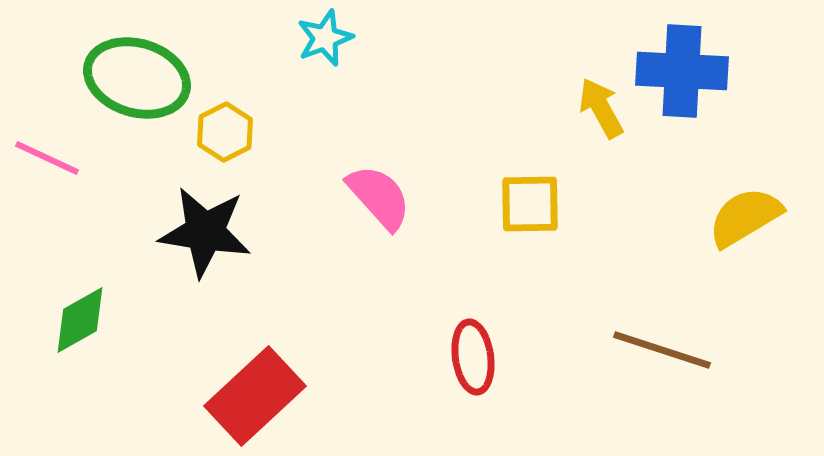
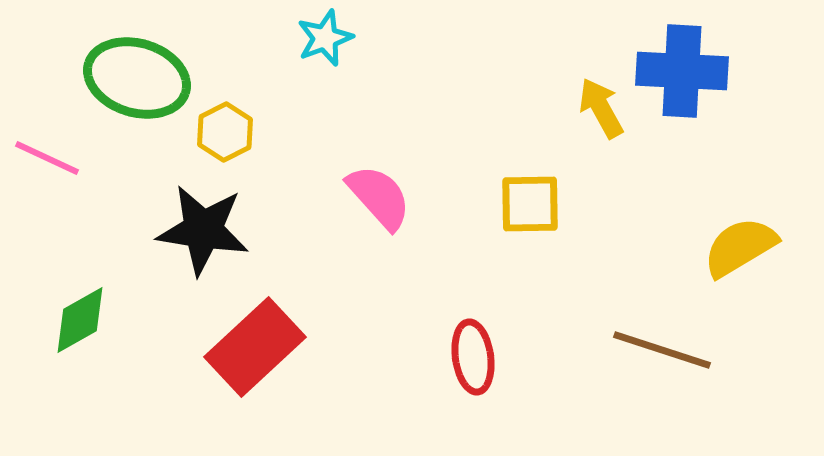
yellow semicircle: moved 5 px left, 30 px down
black star: moved 2 px left, 2 px up
red rectangle: moved 49 px up
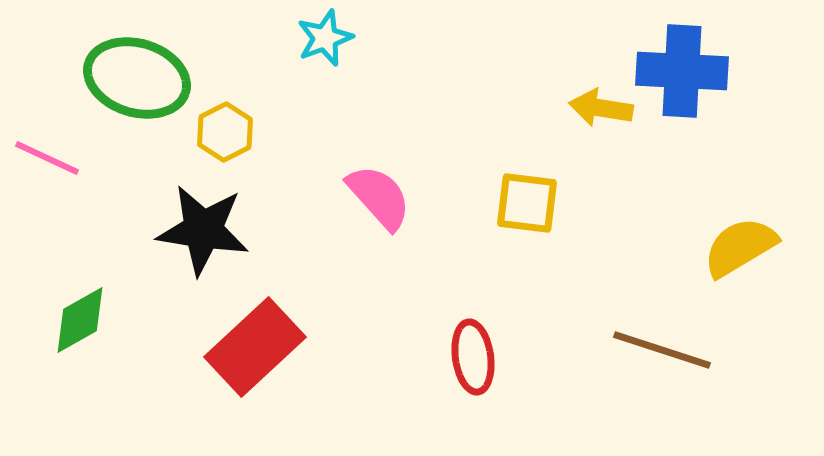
yellow arrow: rotated 52 degrees counterclockwise
yellow square: moved 3 px left, 1 px up; rotated 8 degrees clockwise
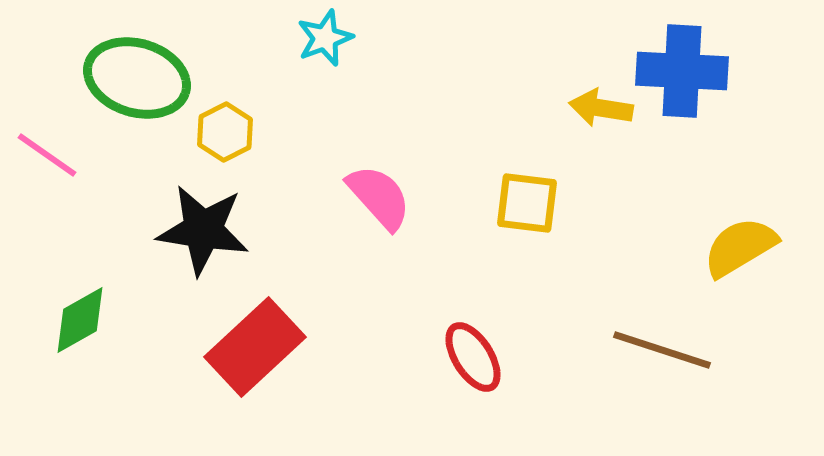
pink line: moved 3 px up; rotated 10 degrees clockwise
red ellipse: rotated 24 degrees counterclockwise
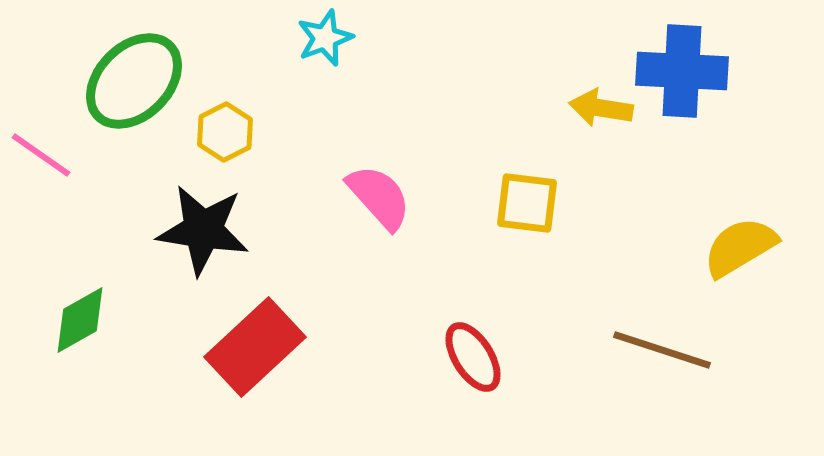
green ellipse: moved 3 px left, 3 px down; rotated 62 degrees counterclockwise
pink line: moved 6 px left
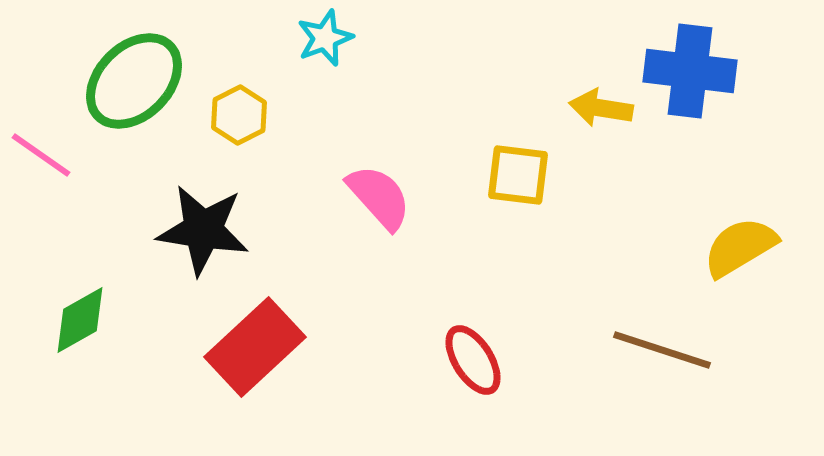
blue cross: moved 8 px right; rotated 4 degrees clockwise
yellow hexagon: moved 14 px right, 17 px up
yellow square: moved 9 px left, 28 px up
red ellipse: moved 3 px down
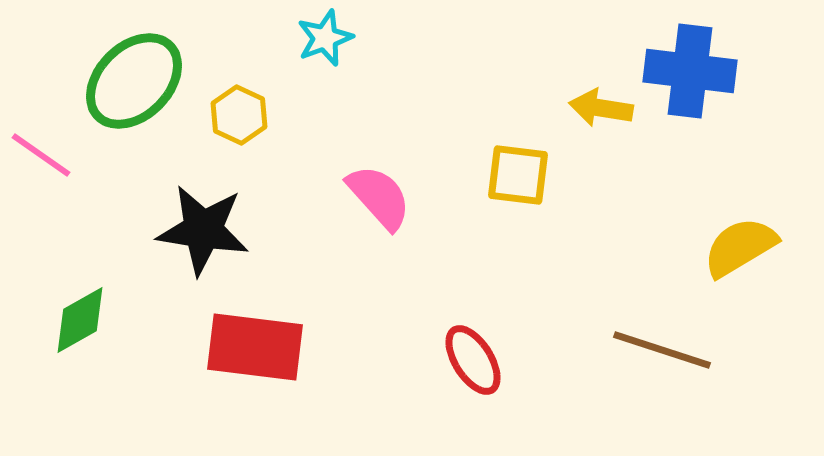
yellow hexagon: rotated 8 degrees counterclockwise
red rectangle: rotated 50 degrees clockwise
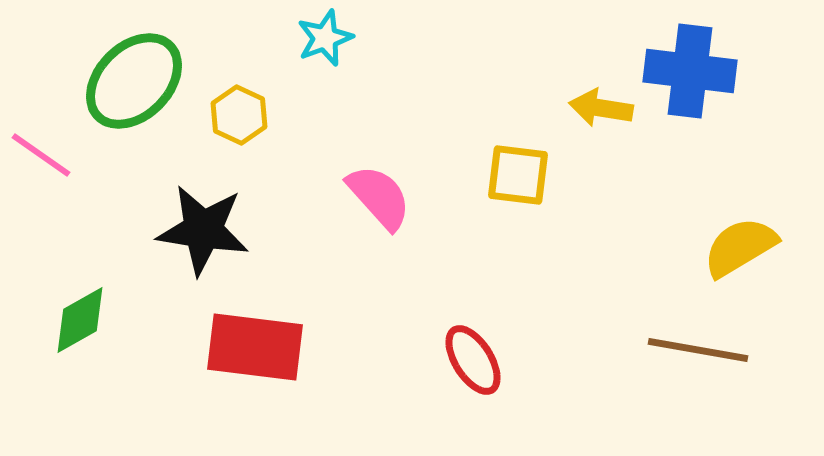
brown line: moved 36 px right; rotated 8 degrees counterclockwise
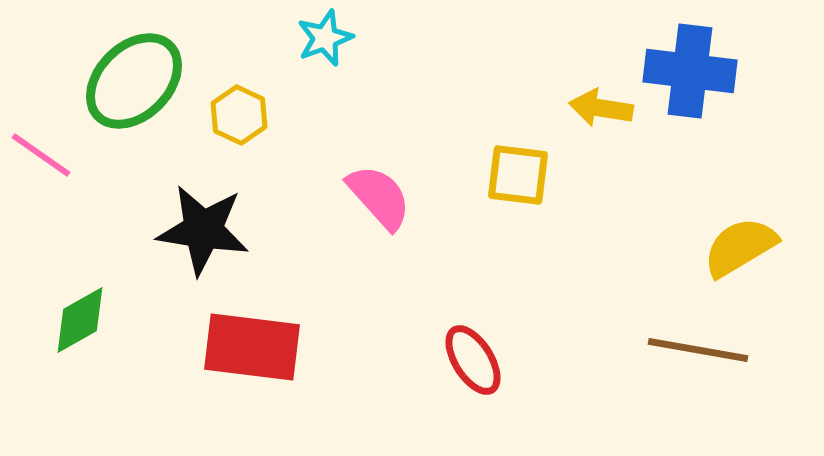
red rectangle: moved 3 px left
